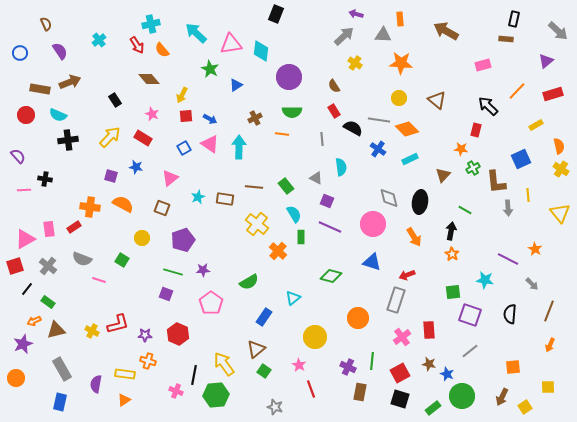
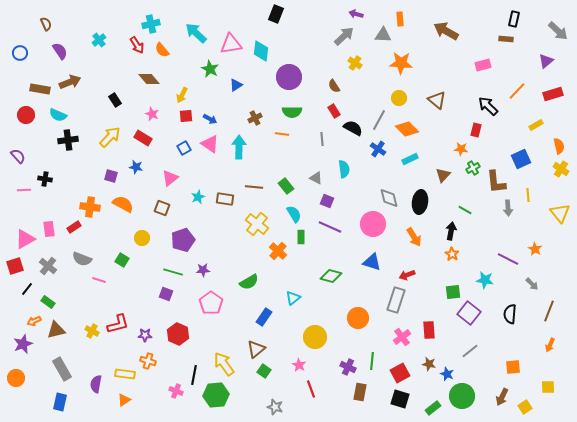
gray line at (379, 120): rotated 70 degrees counterclockwise
cyan semicircle at (341, 167): moved 3 px right, 2 px down
purple square at (470, 315): moved 1 px left, 2 px up; rotated 20 degrees clockwise
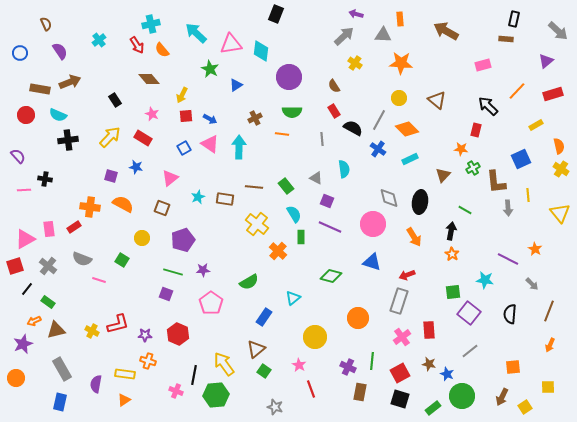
gray rectangle at (396, 300): moved 3 px right, 1 px down
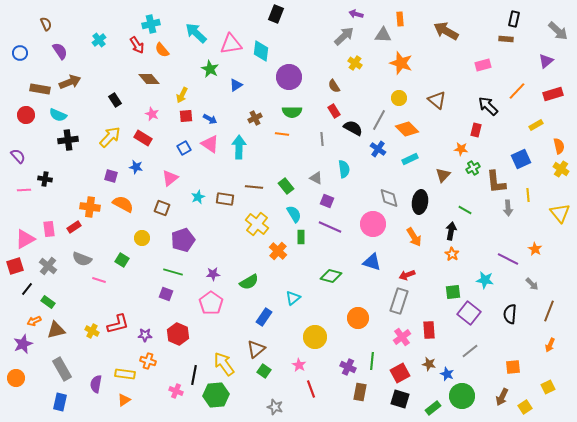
orange star at (401, 63): rotated 15 degrees clockwise
purple star at (203, 270): moved 10 px right, 4 px down
yellow square at (548, 387): rotated 24 degrees counterclockwise
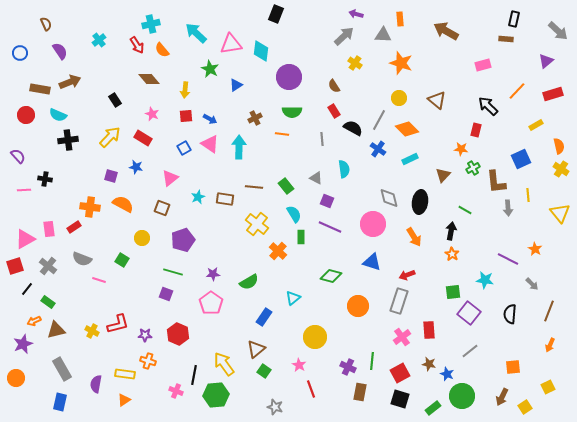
yellow arrow at (182, 95): moved 3 px right, 5 px up; rotated 21 degrees counterclockwise
orange circle at (358, 318): moved 12 px up
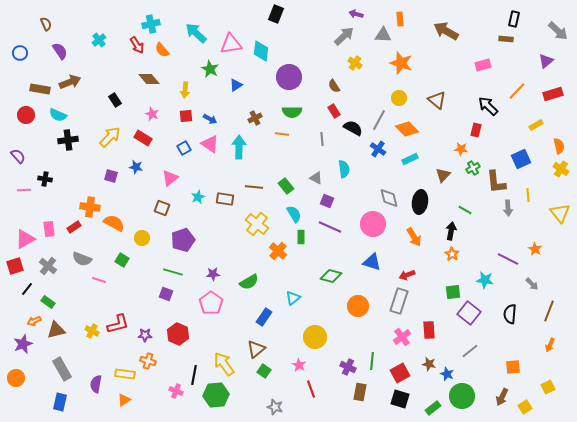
orange semicircle at (123, 204): moved 9 px left, 19 px down
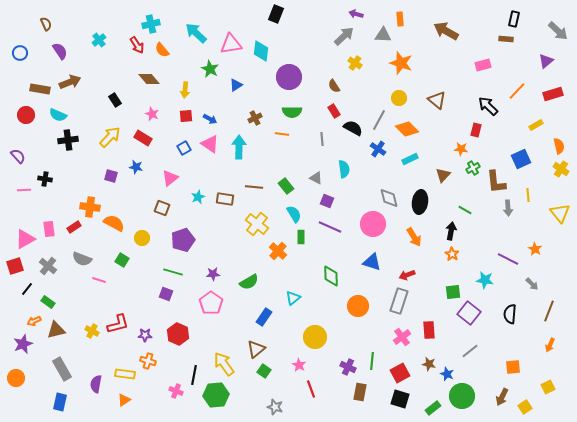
green diamond at (331, 276): rotated 75 degrees clockwise
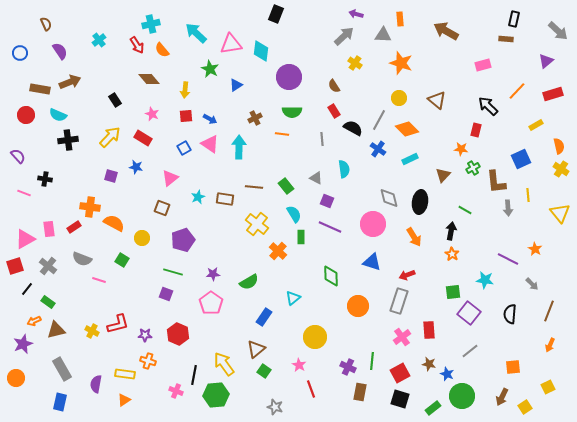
pink line at (24, 190): moved 3 px down; rotated 24 degrees clockwise
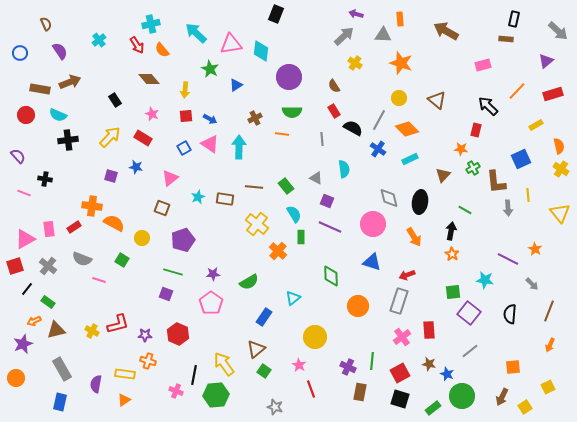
orange cross at (90, 207): moved 2 px right, 1 px up
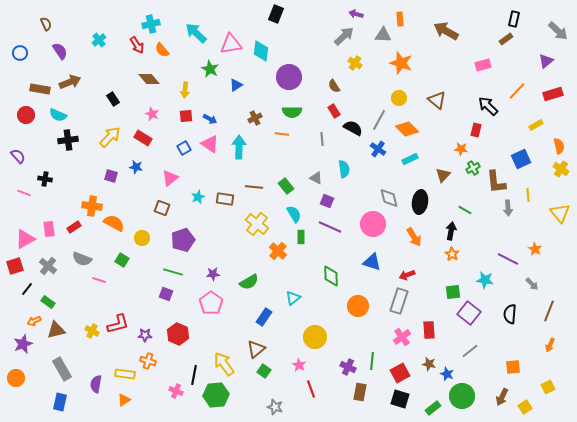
brown rectangle at (506, 39): rotated 40 degrees counterclockwise
black rectangle at (115, 100): moved 2 px left, 1 px up
